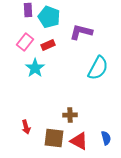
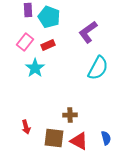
purple L-shape: moved 7 px right; rotated 50 degrees counterclockwise
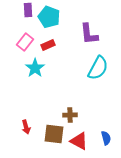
purple L-shape: moved 1 px right, 2 px down; rotated 60 degrees counterclockwise
brown square: moved 4 px up
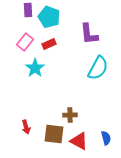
red rectangle: moved 1 px right, 1 px up
